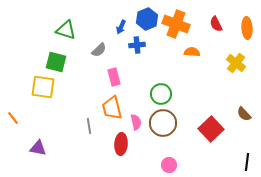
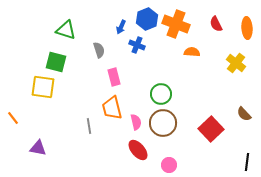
blue cross: rotated 28 degrees clockwise
gray semicircle: rotated 63 degrees counterclockwise
red ellipse: moved 17 px right, 6 px down; rotated 45 degrees counterclockwise
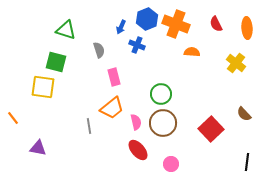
orange trapezoid: rotated 115 degrees counterclockwise
pink circle: moved 2 px right, 1 px up
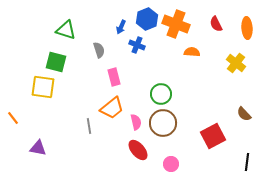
red square: moved 2 px right, 7 px down; rotated 15 degrees clockwise
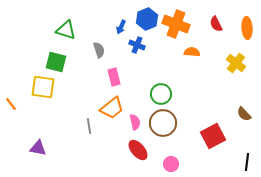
orange line: moved 2 px left, 14 px up
pink semicircle: moved 1 px left
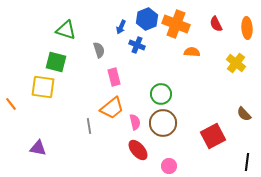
pink circle: moved 2 px left, 2 px down
